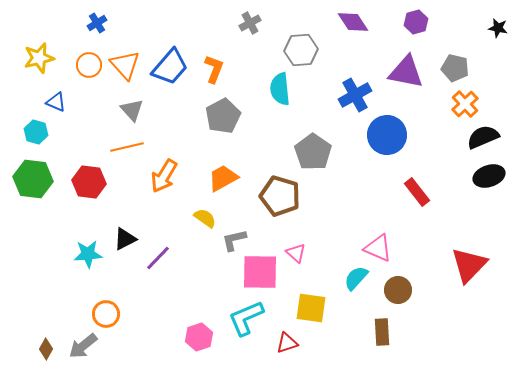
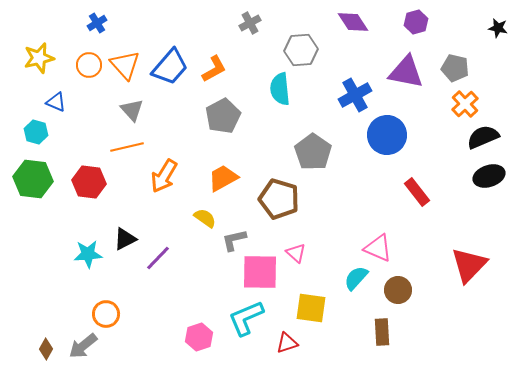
orange L-shape at (214, 69): rotated 40 degrees clockwise
brown pentagon at (280, 196): moved 1 px left, 3 px down
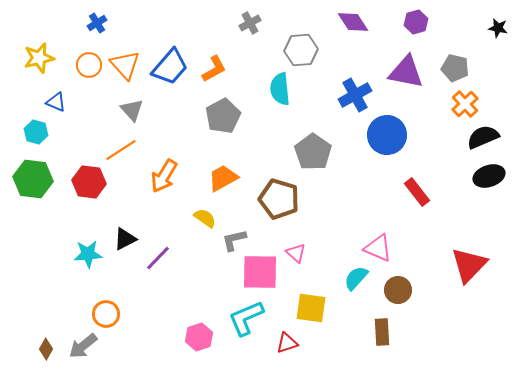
orange line at (127, 147): moved 6 px left, 3 px down; rotated 20 degrees counterclockwise
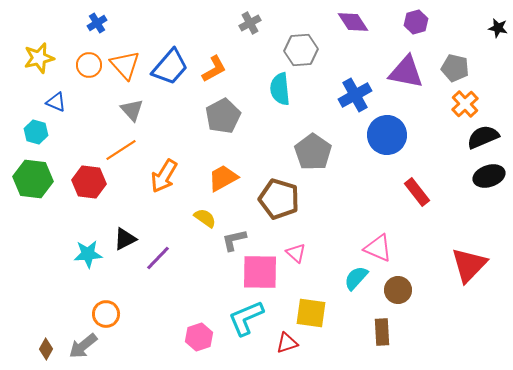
yellow square at (311, 308): moved 5 px down
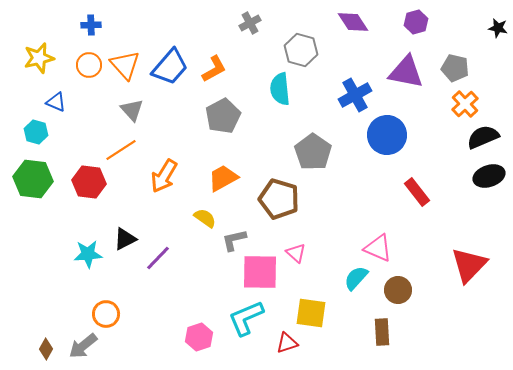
blue cross at (97, 23): moved 6 px left, 2 px down; rotated 30 degrees clockwise
gray hexagon at (301, 50): rotated 20 degrees clockwise
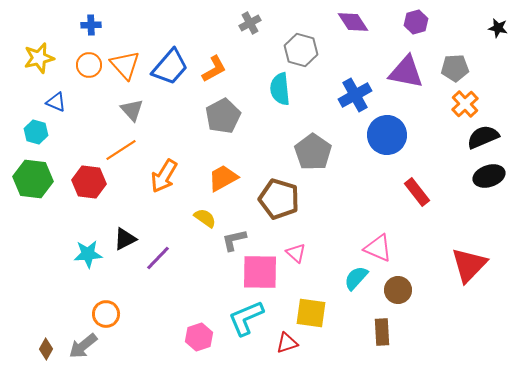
gray pentagon at (455, 68): rotated 16 degrees counterclockwise
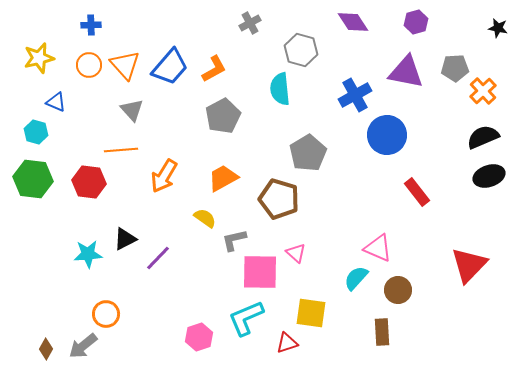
orange cross at (465, 104): moved 18 px right, 13 px up
orange line at (121, 150): rotated 28 degrees clockwise
gray pentagon at (313, 152): moved 5 px left, 1 px down; rotated 6 degrees clockwise
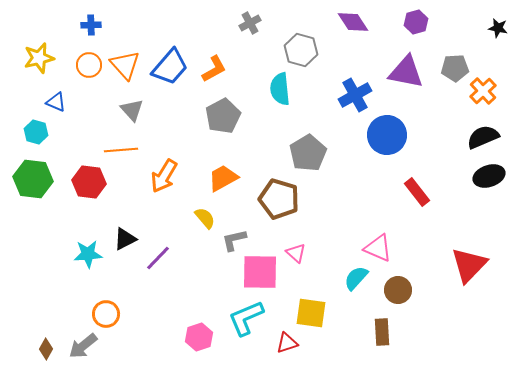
yellow semicircle at (205, 218): rotated 15 degrees clockwise
